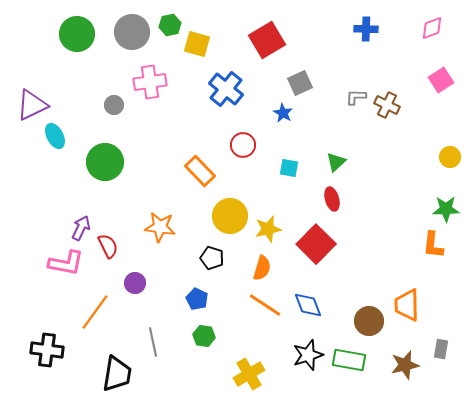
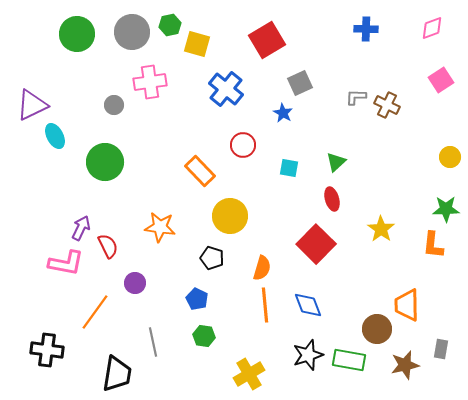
yellow star at (268, 229): moved 113 px right; rotated 24 degrees counterclockwise
orange line at (265, 305): rotated 52 degrees clockwise
brown circle at (369, 321): moved 8 px right, 8 px down
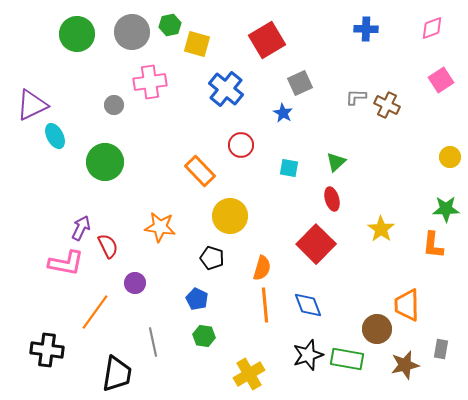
red circle at (243, 145): moved 2 px left
green rectangle at (349, 360): moved 2 px left, 1 px up
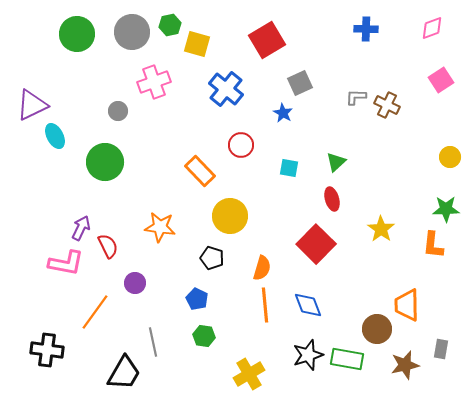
pink cross at (150, 82): moved 4 px right; rotated 12 degrees counterclockwise
gray circle at (114, 105): moved 4 px right, 6 px down
black trapezoid at (117, 374): moved 7 px right, 1 px up; rotated 21 degrees clockwise
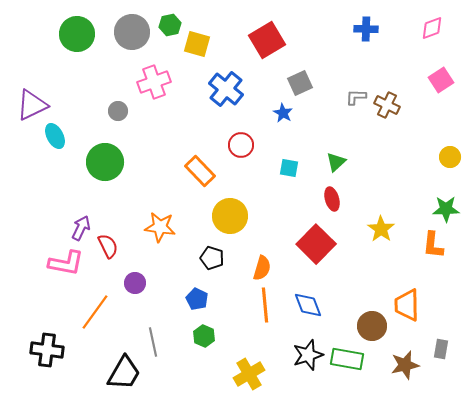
brown circle at (377, 329): moved 5 px left, 3 px up
green hexagon at (204, 336): rotated 15 degrees clockwise
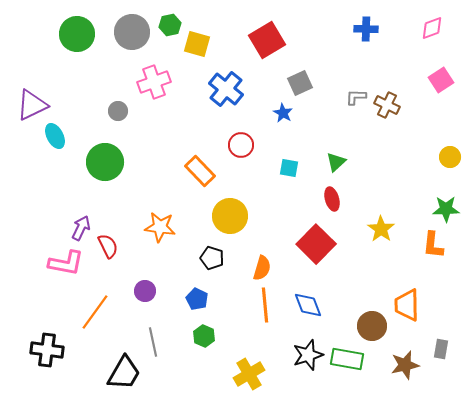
purple circle at (135, 283): moved 10 px right, 8 px down
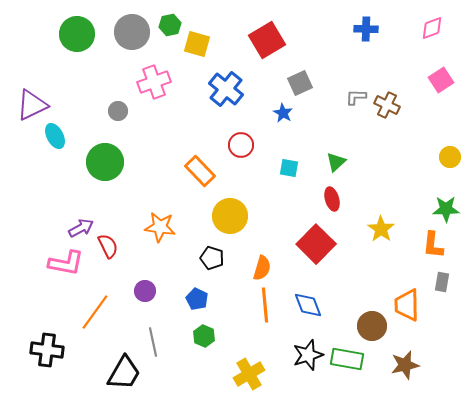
purple arrow at (81, 228): rotated 35 degrees clockwise
gray rectangle at (441, 349): moved 1 px right, 67 px up
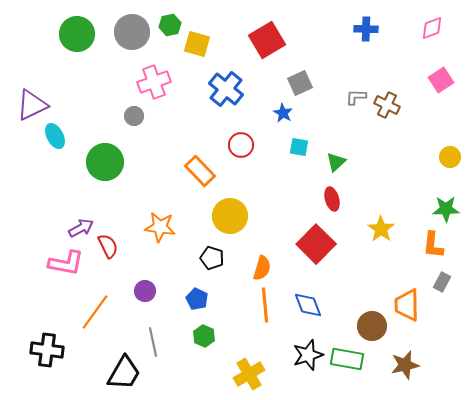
gray circle at (118, 111): moved 16 px right, 5 px down
cyan square at (289, 168): moved 10 px right, 21 px up
gray rectangle at (442, 282): rotated 18 degrees clockwise
